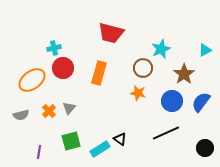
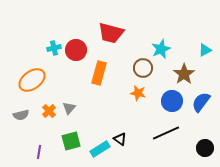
red circle: moved 13 px right, 18 px up
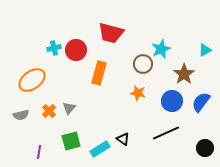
brown circle: moved 4 px up
black triangle: moved 3 px right
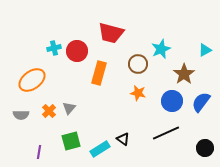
red circle: moved 1 px right, 1 px down
brown circle: moved 5 px left
gray semicircle: rotated 14 degrees clockwise
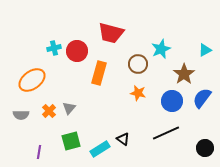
blue semicircle: moved 1 px right, 4 px up
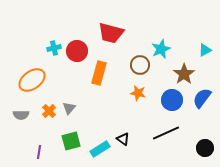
brown circle: moved 2 px right, 1 px down
blue circle: moved 1 px up
